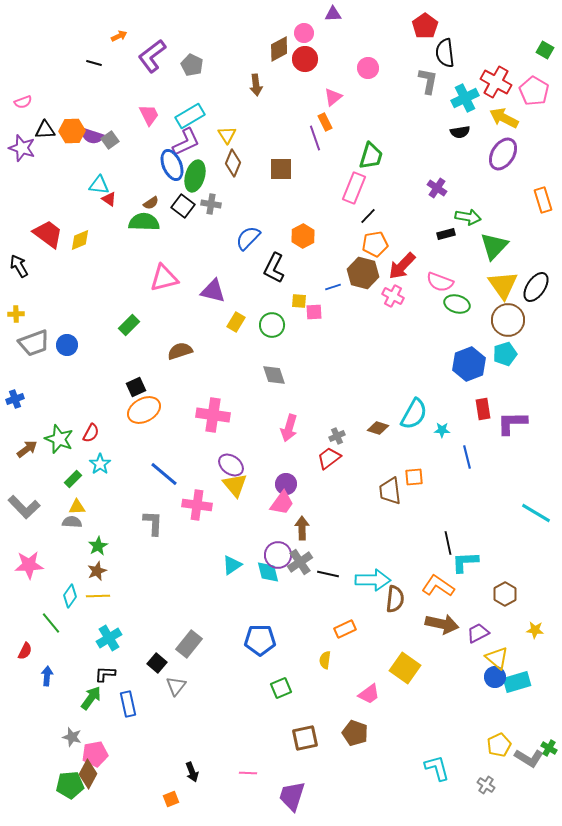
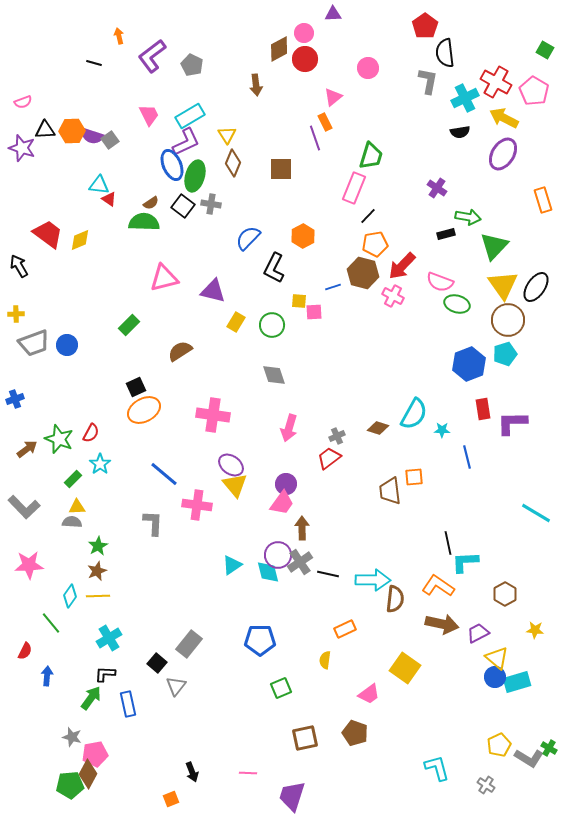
orange arrow at (119, 36): rotated 77 degrees counterclockwise
brown semicircle at (180, 351): rotated 15 degrees counterclockwise
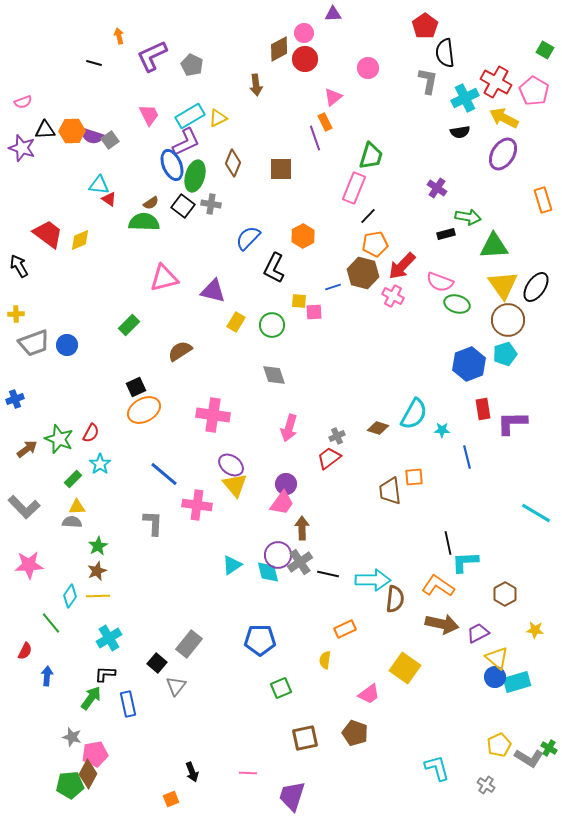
purple L-shape at (152, 56): rotated 12 degrees clockwise
yellow triangle at (227, 135): moved 9 px left, 17 px up; rotated 36 degrees clockwise
green triangle at (494, 246): rotated 44 degrees clockwise
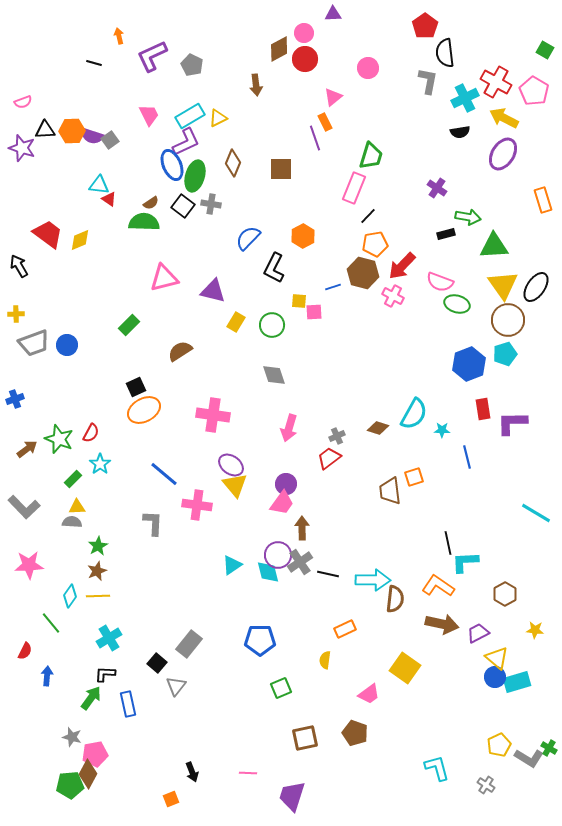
orange square at (414, 477): rotated 12 degrees counterclockwise
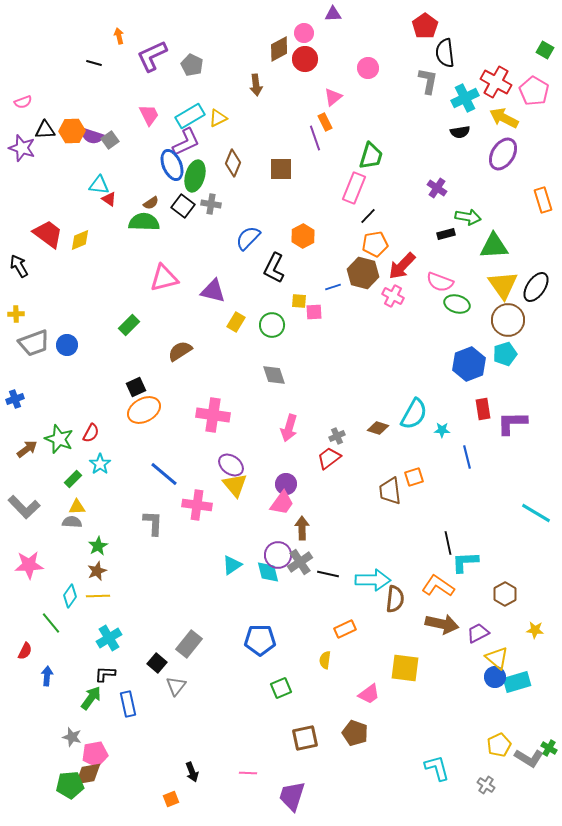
yellow square at (405, 668): rotated 28 degrees counterclockwise
brown diamond at (88, 774): rotated 52 degrees clockwise
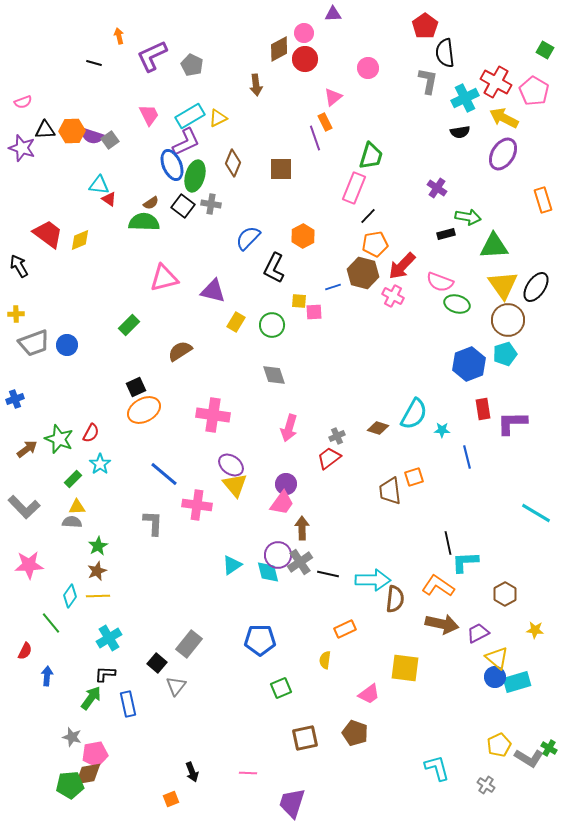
purple trapezoid at (292, 796): moved 7 px down
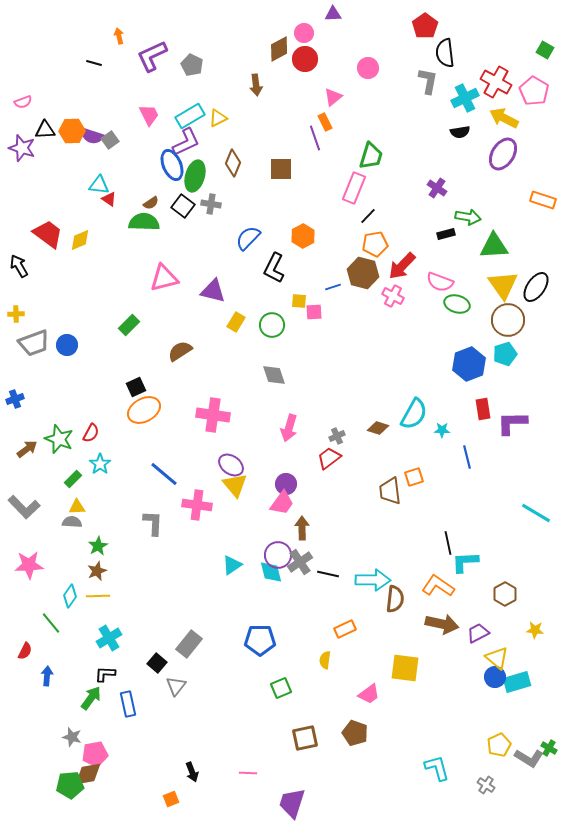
orange rectangle at (543, 200): rotated 55 degrees counterclockwise
cyan diamond at (268, 572): moved 3 px right
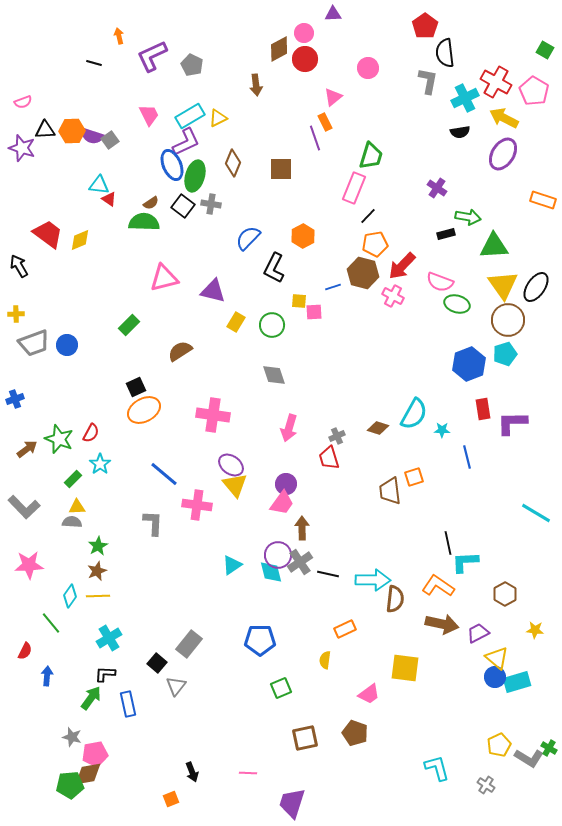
red trapezoid at (329, 458): rotated 70 degrees counterclockwise
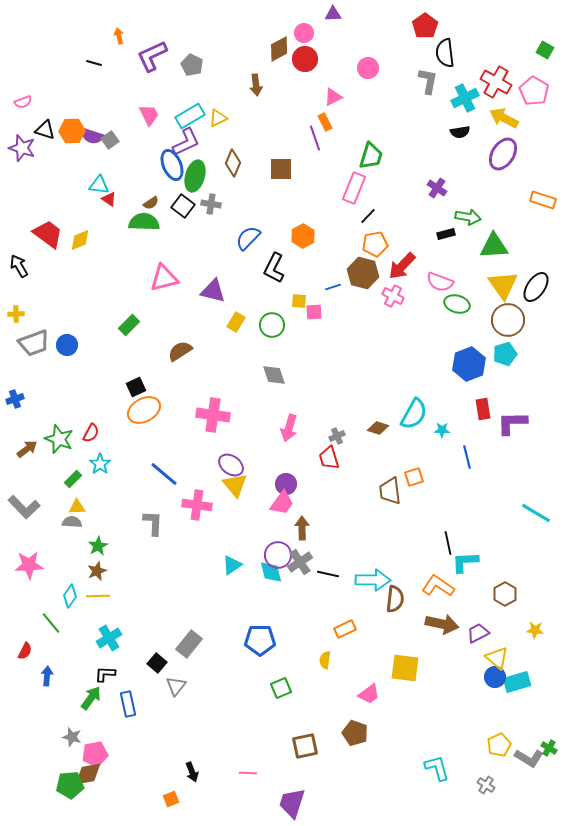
pink triangle at (333, 97): rotated 12 degrees clockwise
black triangle at (45, 130): rotated 20 degrees clockwise
brown square at (305, 738): moved 8 px down
